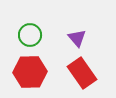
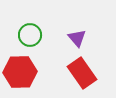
red hexagon: moved 10 px left
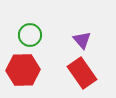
purple triangle: moved 5 px right, 2 px down
red hexagon: moved 3 px right, 2 px up
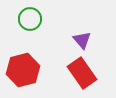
green circle: moved 16 px up
red hexagon: rotated 12 degrees counterclockwise
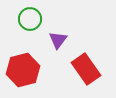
purple triangle: moved 24 px left; rotated 18 degrees clockwise
red rectangle: moved 4 px right, 4 px up
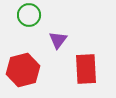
green circle: moved 1 px left, 4 px up
red rectangle: rotated 32 degrees clockwise
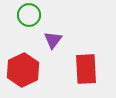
purple triangle: moved 5 px left
red hexagon: rotated 12 degrees counterclockwise
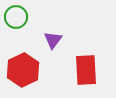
green circle: moved 13 px left, 2 px down
red rectangle: moved 1 px down
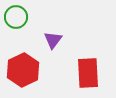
red rectangle: moved 2 px right, 3 px down
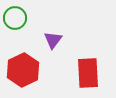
green circle: moved 1 px left, 1 px down
